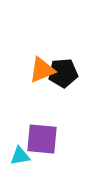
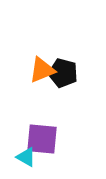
black pentagon: rotated 20 degrees clockwise
cyan triangle: moved 6 px right, 1 px down; rotated 40 degrees clockwise
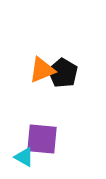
black pentagon: rotated 16 degrees clockwise
cyan triangle: moved 2 px left
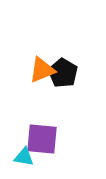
cyan triangle: rotated 20 degrees counterclockwise
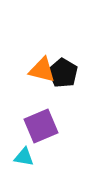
orange triangle: rotated 36 degrees clockwise
purple square: moved 1 px left, 13 px up; rotated 28 degrees counterclockwise
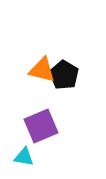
black pentagon: moved 1 px right, 2 px down
